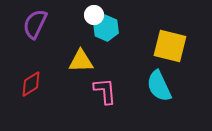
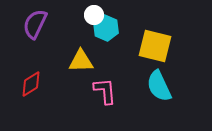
yellow square: moved 15 px left
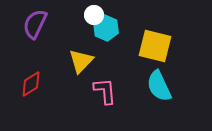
yellow triangle: rotated 44 degrees counterclockwise
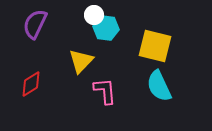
cyan hexagon: rotated 15 degrees counterclockwise
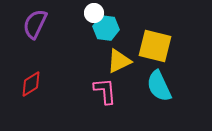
white circle: moved 2 px up
yellow triangle: moved 38 px right; rotated 20 degrees clockwise
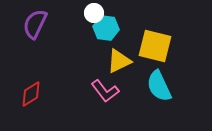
red diamond: moved 10 px down
pink L-shape: rotated 148 degrees clockwise
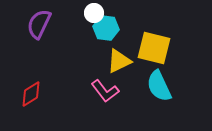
purple semicircle: moved 4 px right
yellow square: moved 1 px left, 2 px down
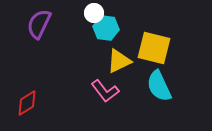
red diamond: moved 4 px left, 9 px down
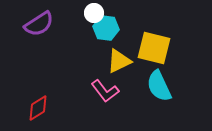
purple semicircle: rotated 148 degrees counterclockwise
red diamond: moved 11 px right, 5 px down
